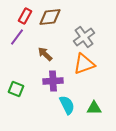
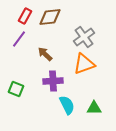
purple line: moved 2 px right, 2 px down
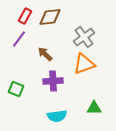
cyan semicircle: moved 10 px left, 11 px down; rotated 108 degrees clockwise
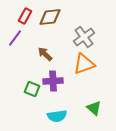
purple line: moved 4 px left, 1 px up
green square: moved 16 px right
green triangle: rotated 42 degrees clockwise
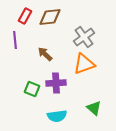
purple line: moved 2 px down; rotated 42 degrees counterclockwise
purple cross: moved 3 px right, 2 px down
